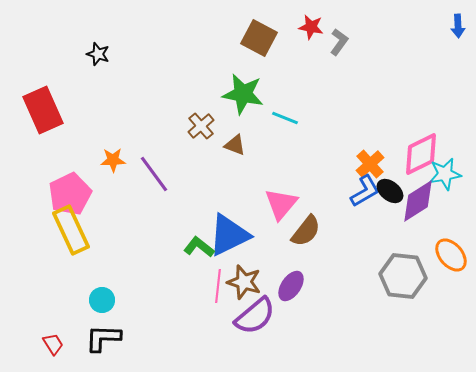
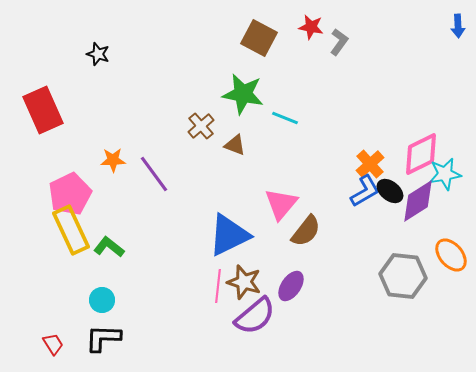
green L-shape: moved 90 px left
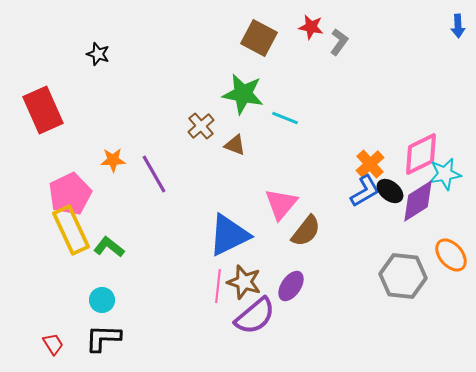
purple line: rotated 6 degrees clockwise
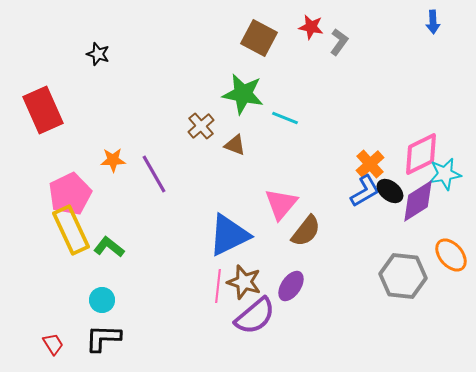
blue arrow: moved 25 px left, 4 px up
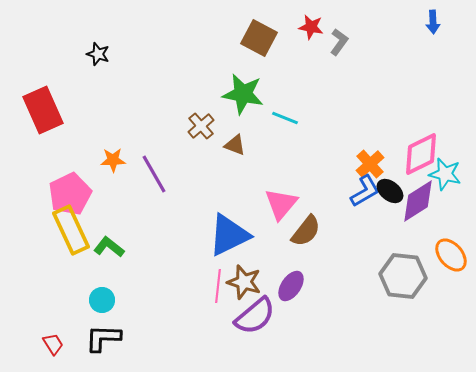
cyan star: rotated 24 degrees clockwise
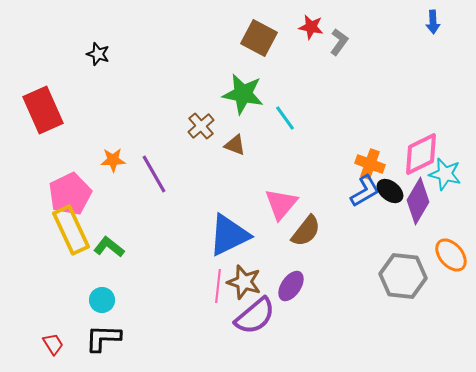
cyan line: rotated 32 degrees clockwise
orange cross: rotated 28 degrees counterclockwise
purple diamond: rotated 27 degrees counterclockwise
